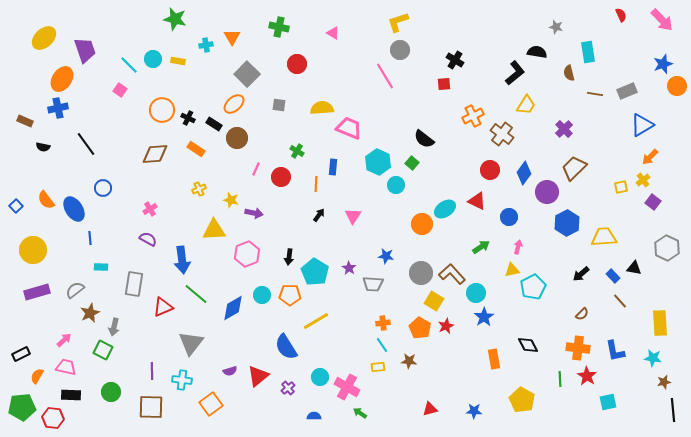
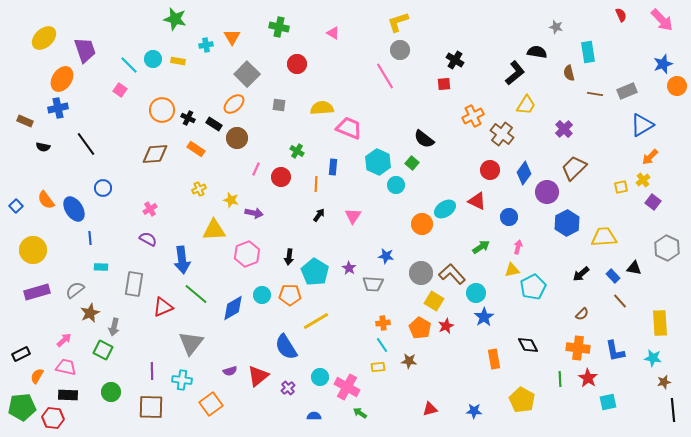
red star at (587, 376): moved 1 px right, 2 px down
black rectangle at (71, 395): moved 3 px left
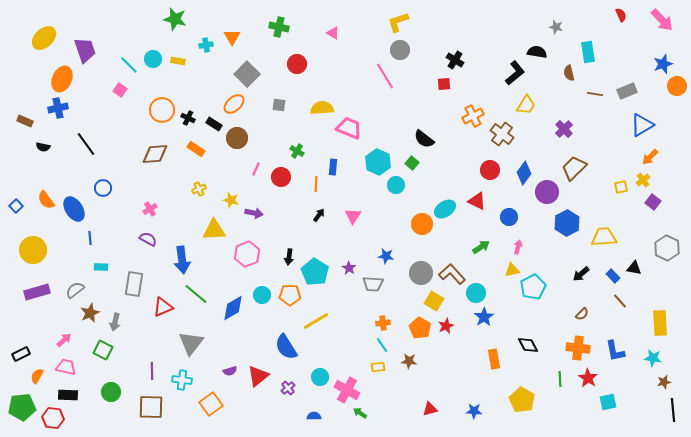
orange ellipse at (62, 79): rotated 10 degrees counterclockwise
gray arrow at (114, 327): moved 1 px right, 5 px up
pink cross at (347, 387): moved 3 px down
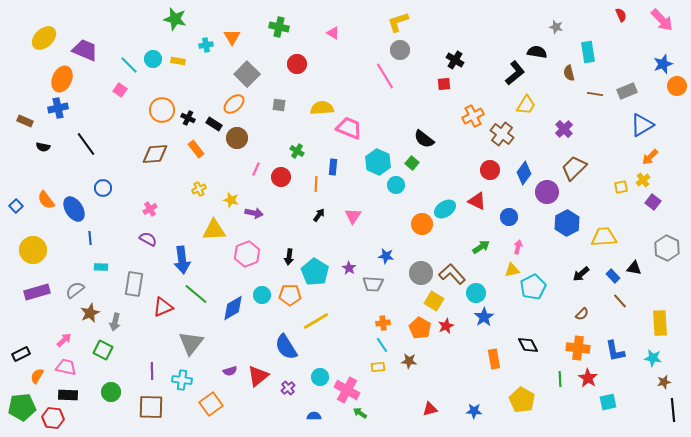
purple trapezoid at (85, 50): rotated 48 degrees counterclockwise
orange rectangle at (196, 149): rotated 18 degrees clockwise
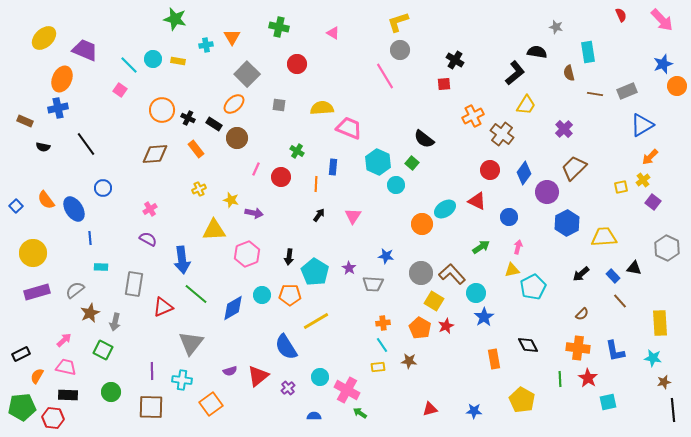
yellow circle at (33, 250): moved 3 px down
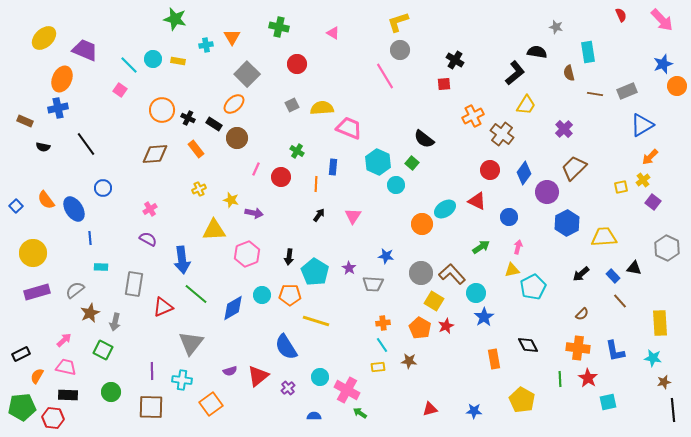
gray square at (279, 105): moved 13 px right; rotated 32 degrees counterclockwise
yellow line at (316, 321): rotated 48 degrees clockwise
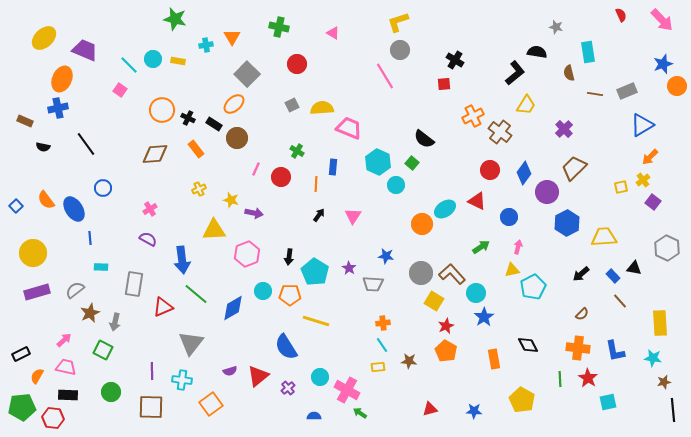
brown cross at (502, 134): moved 2 px left, 2 px up
cyan circle at (262, 295): moved 1 px right, 4 px up
orange pentagon at (420, 328): moved 26 px right, 23 px down
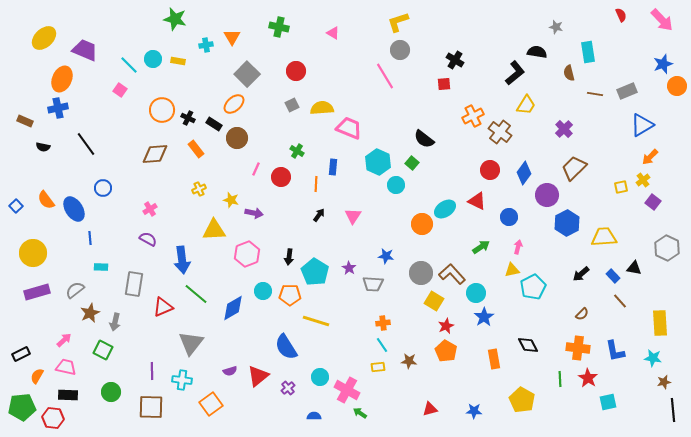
red circle at (297, 64): moved 1 px left, 7 px down
purple circle at (547, 192): moved 3 px down
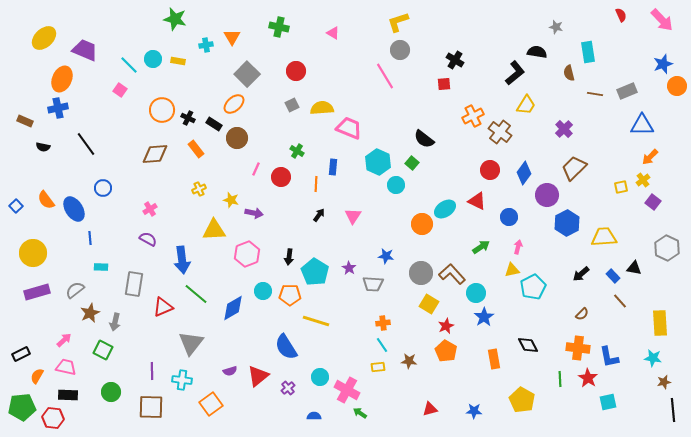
blue triangle at (642, 125): rotated 30 degrees clockwise
yellow square at (434, 301): moved 5 px left, 3 px down
blue L-shape at (615, 351): moved 6 px left, 6 px down
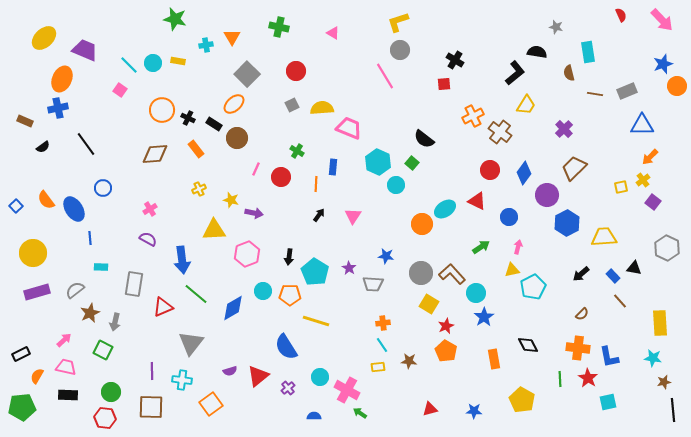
cyan circle at (153, 59): moved 4 px down
black semicircle at (43, 147): rotated 48 degrees counterclockwise
red hexagon at (53, 418): moved 52 px right
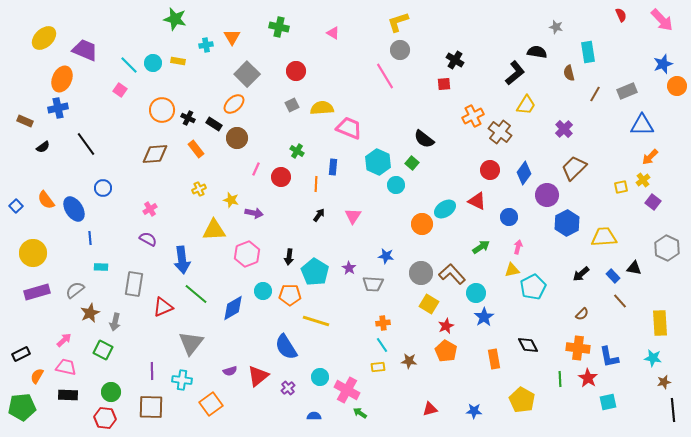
brown line at (595, 94): rotated 70 degrees counterclockwise
